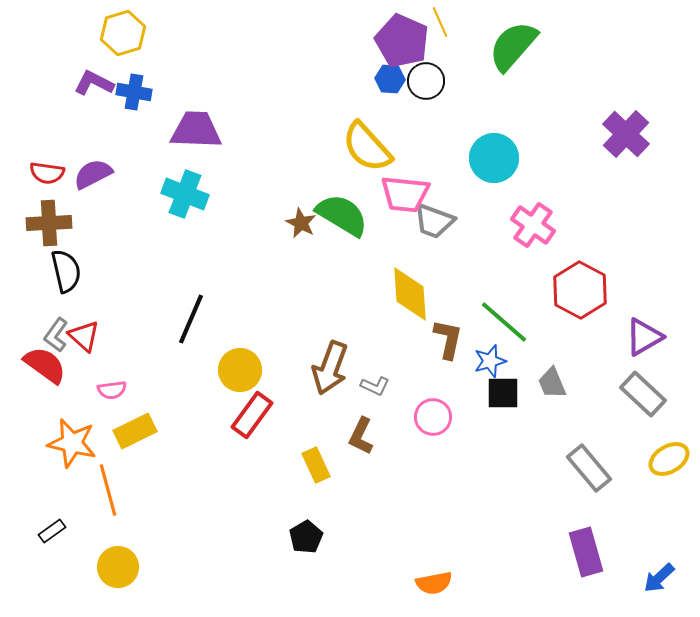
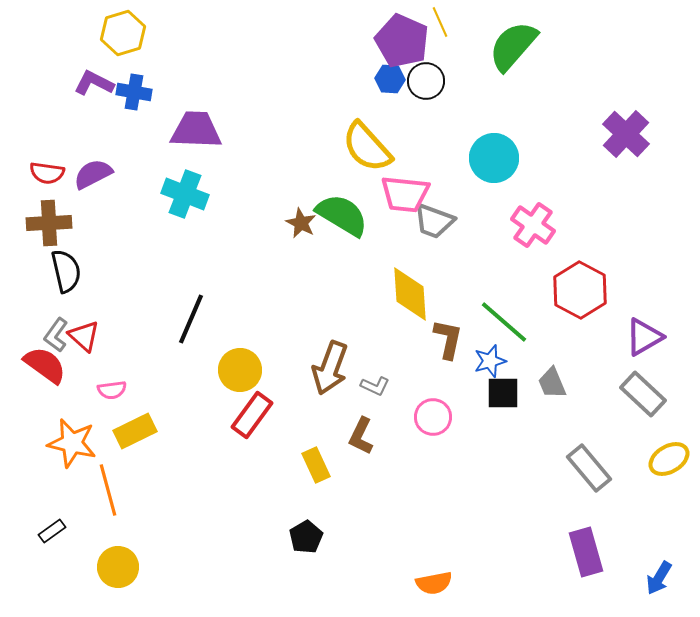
blue arrow at (659, 578): rotated 16 degrees counterclockwise
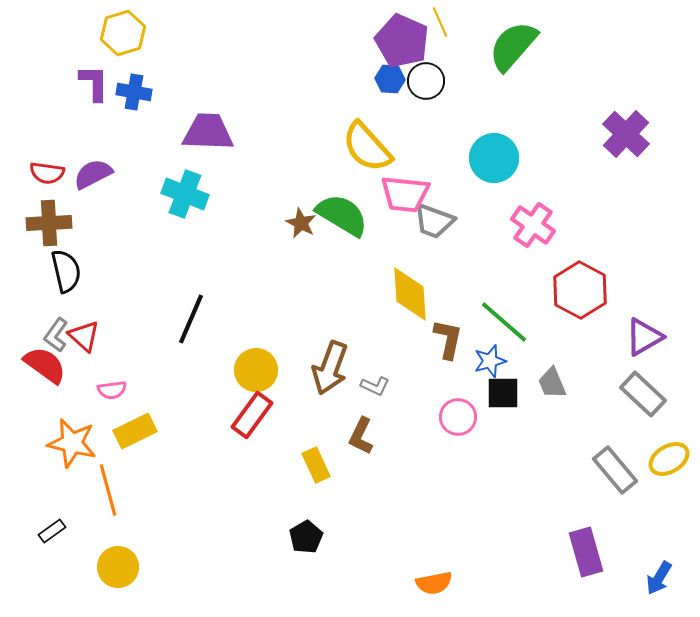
purple L-shape at (94, 83): rotated 63 degrees clockwise
purple trapezoid at (196, 130): moved 12 px right, 2 px down
yellow circle at (240, 370): moved 16 px right
pink circle at (433, 417): moved 25 px right
gray rectangle at (589, 468): moved 26 px right, 2 px down
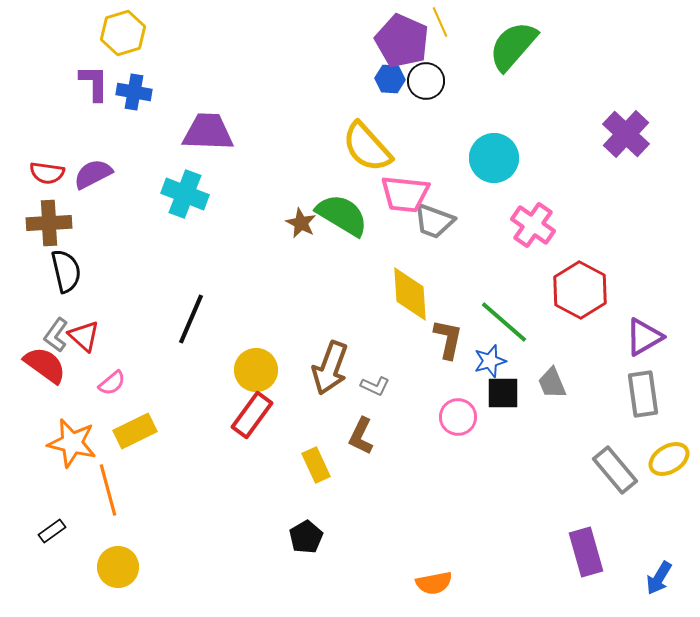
pink semicircle at (112, 390): moved 7 px up; rotated 32 degrees counterclockwise
gray rectangle at (643, 394): rotated 39 degrees clockwise
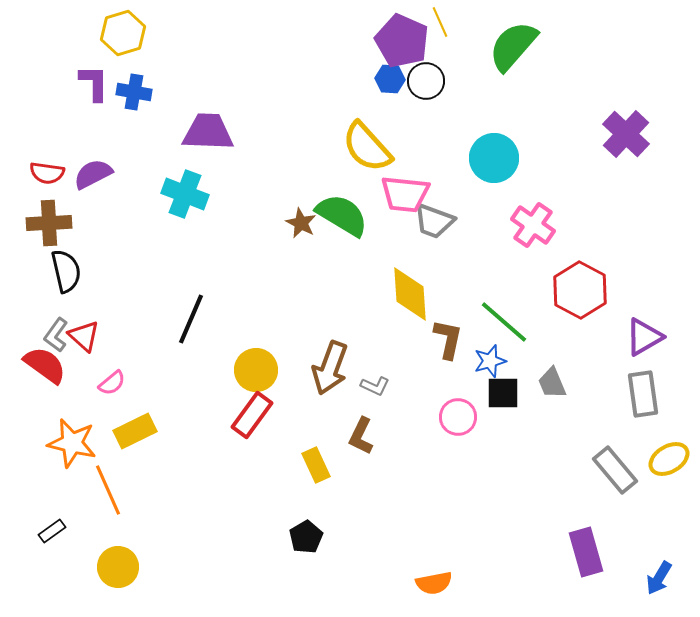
orange line at (108, 490): rotated 9 degrees counterclockwise
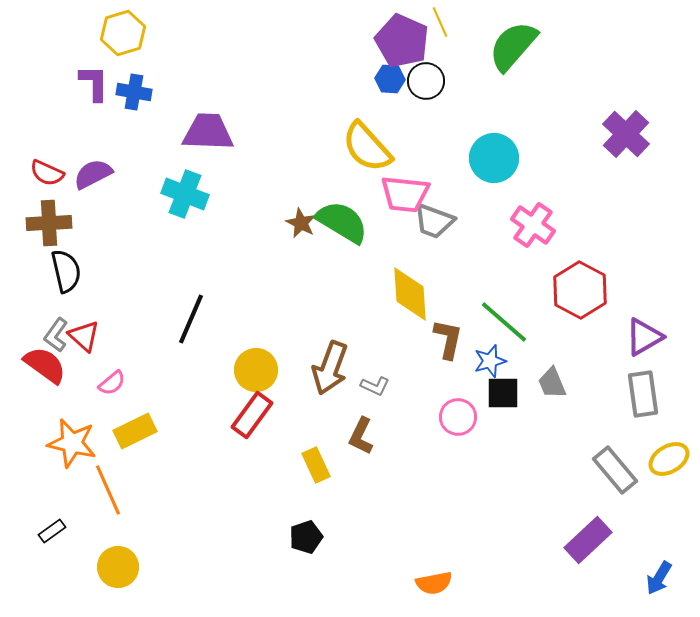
red semicircle at (47, 173): rotated 16 degrees clockwise
green semicircle at (342, 215): moved 7 px down
black pentagon at (306, 537): rotated 12 degrees clockwise
purple rectangle at (586, 552): moved 2 px right, 12 px up; rotated 63 degrees clockwise
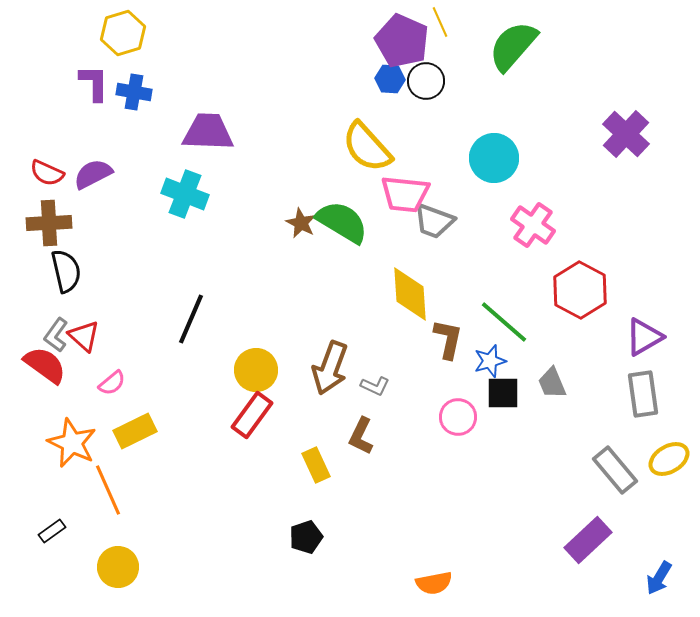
orange star at (72, 443): rotated 12 degrees clockwise
